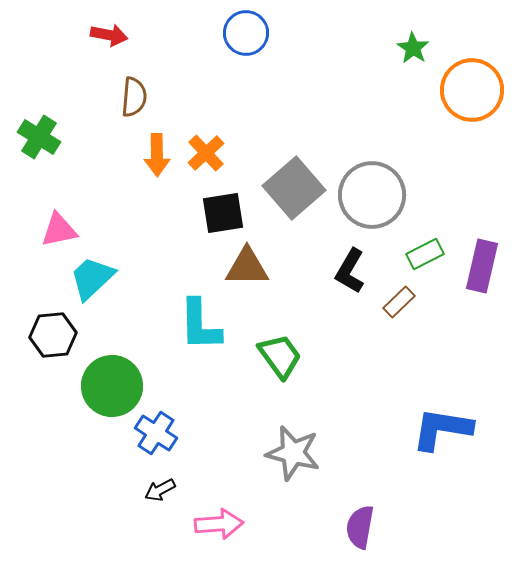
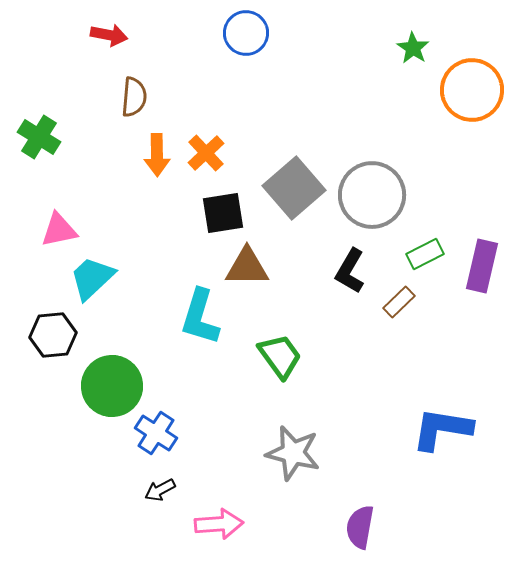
cyan L-shape: moved 8 px up; rotated 18 degrees clockwise
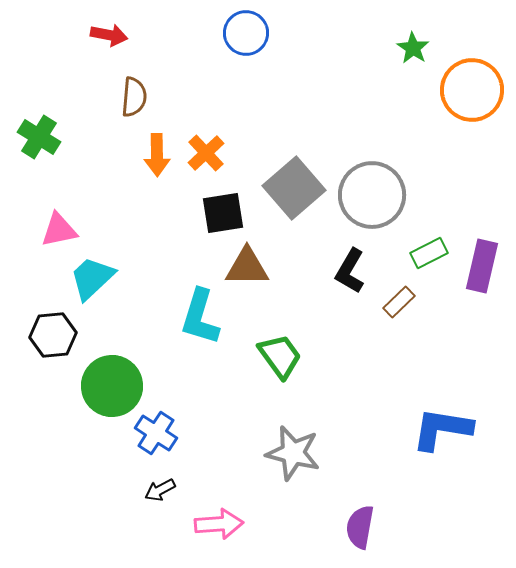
green rectangle: moved 4 px right, 1 px up
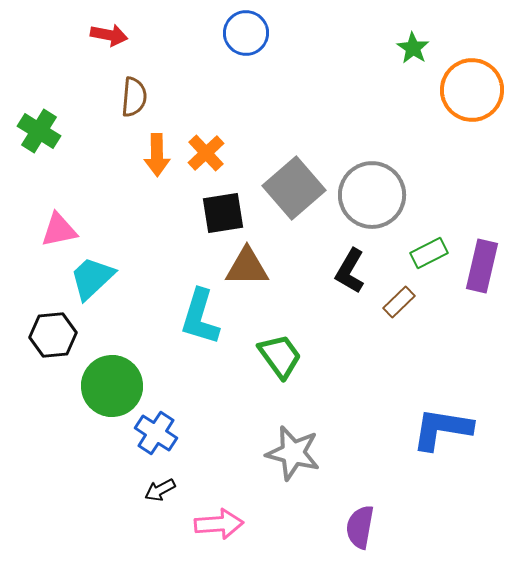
green cross: moved 6 px up
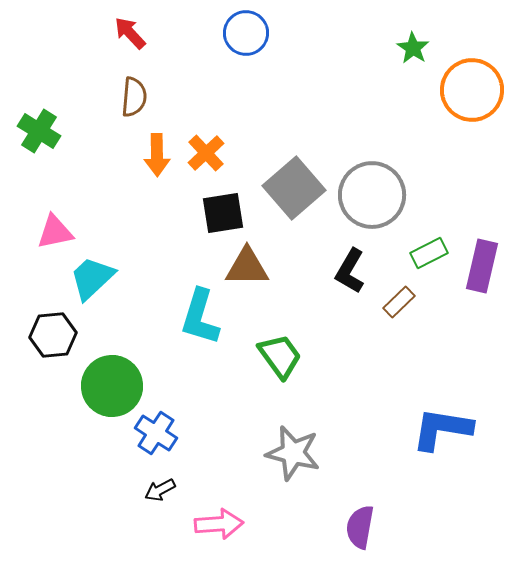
red arrow: moved 21 px right, 2 px up; rotated 144 degrees counterclockwise
pink triangle: moved 4 px left, 2 px down
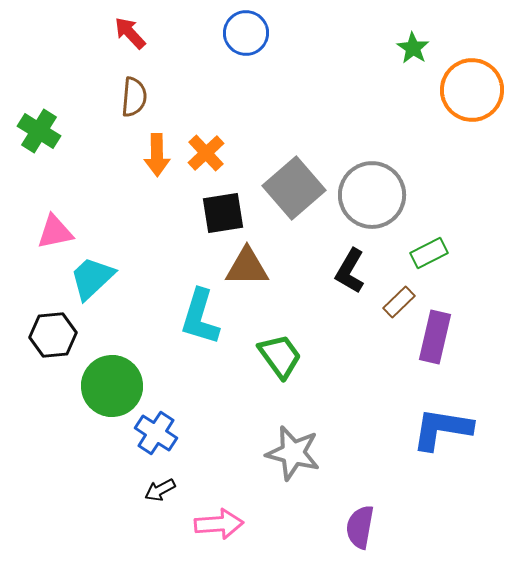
purple rectangle: moved 47 px left, 71 px down
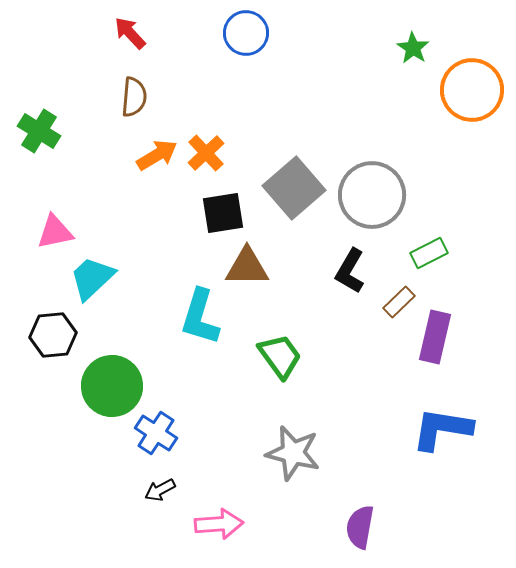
orange arrow: rotated 120 degrees counterclockwise
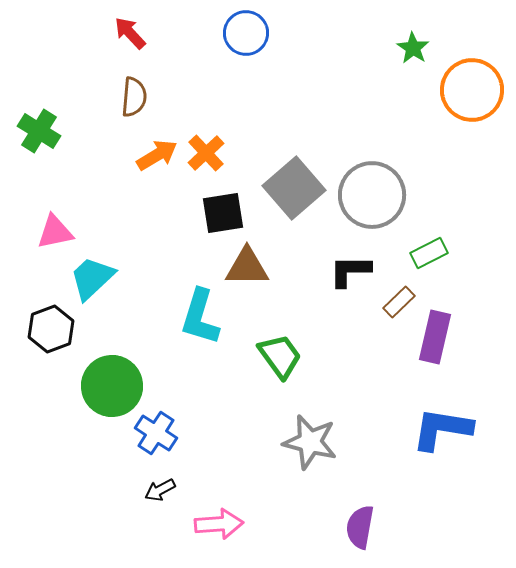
black L-shape: rotated 60 degrees clockwise
black hexagon: moved 2 px left, 6 px up; rotated 15 degrees counterclockwise
gray star: moved 17 px right, 11 px up
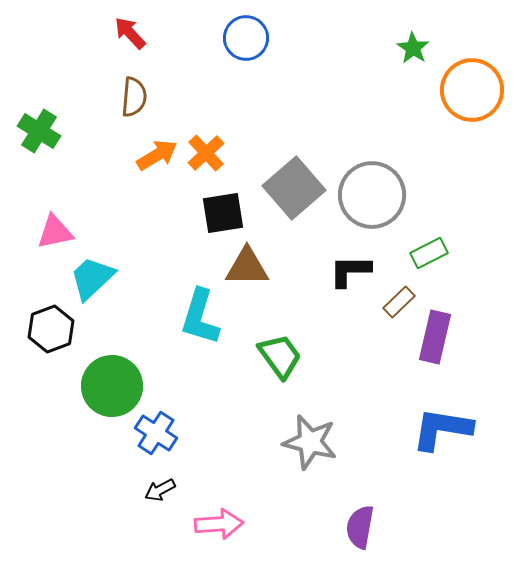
blue circle: moved 5 px down
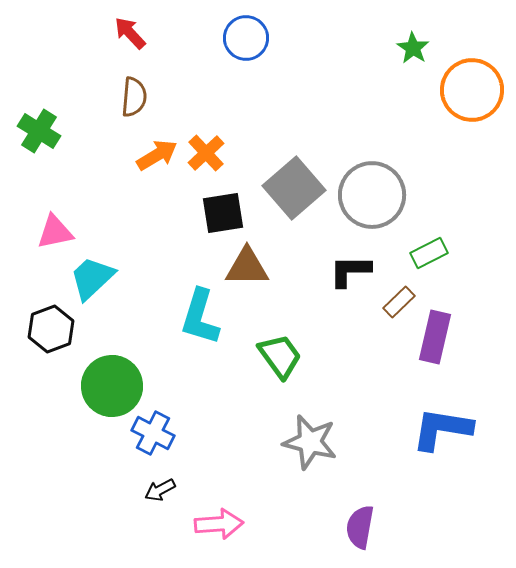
blue cross: moved 3 px left; rotated 6 degrees counterclockwise
